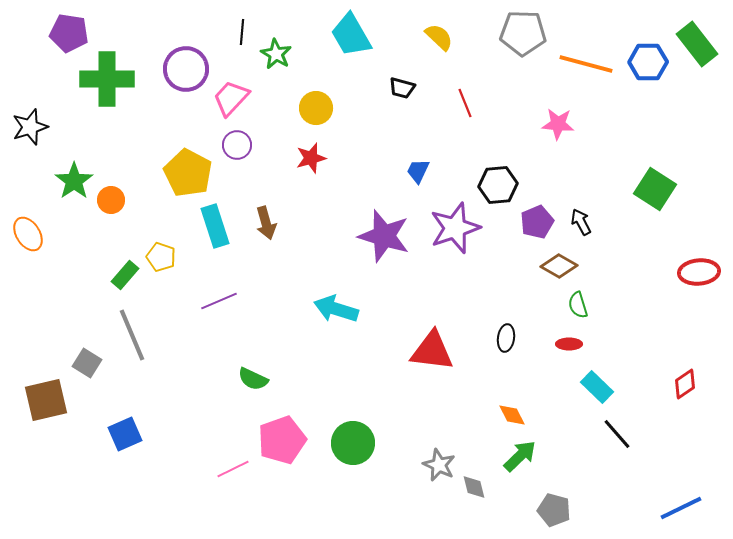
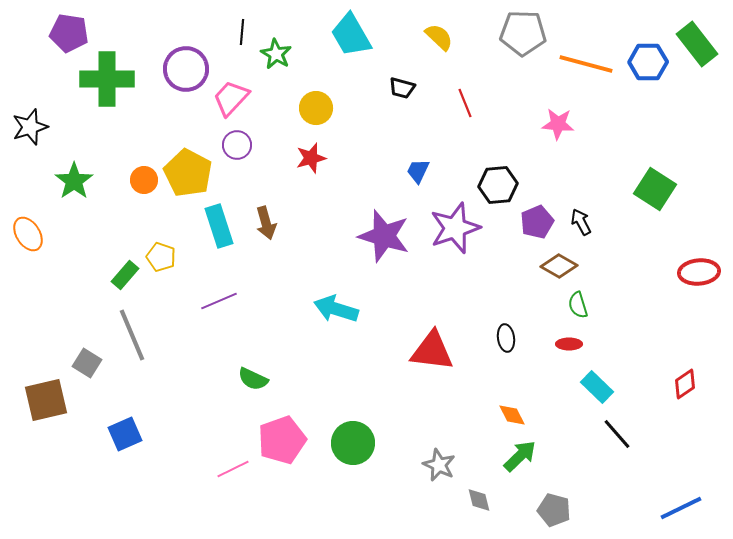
orange circle at (111, 200): moved 33 px right, 20 px up
cyan rectangle at (215, 226): moved 4 px right
black ellipse at (506, 338): rotated 16 degrees counterclockwise
gray diamond at (474, 487): moved 5 px right, 13 px down
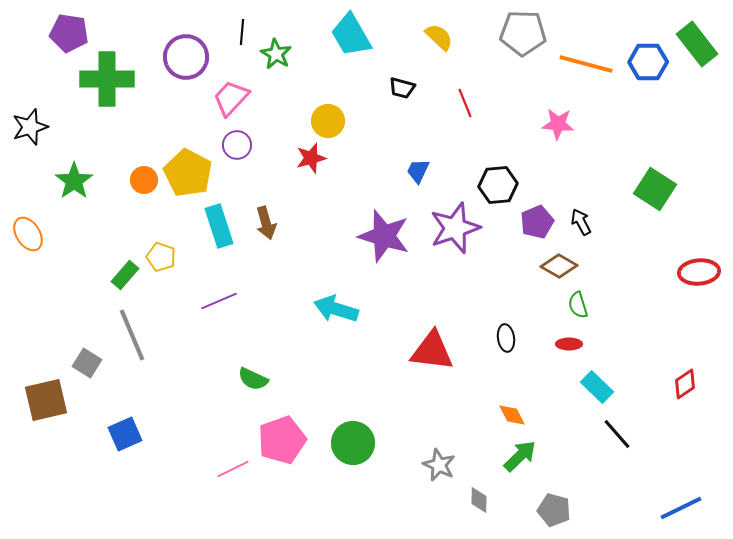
purple circle at (186, 69): moved 12 px up
yellow circle at (316, 108): moved 12 px right, 13 px down
gray diamond at (479, 500): rotated 16 degrees clockwise
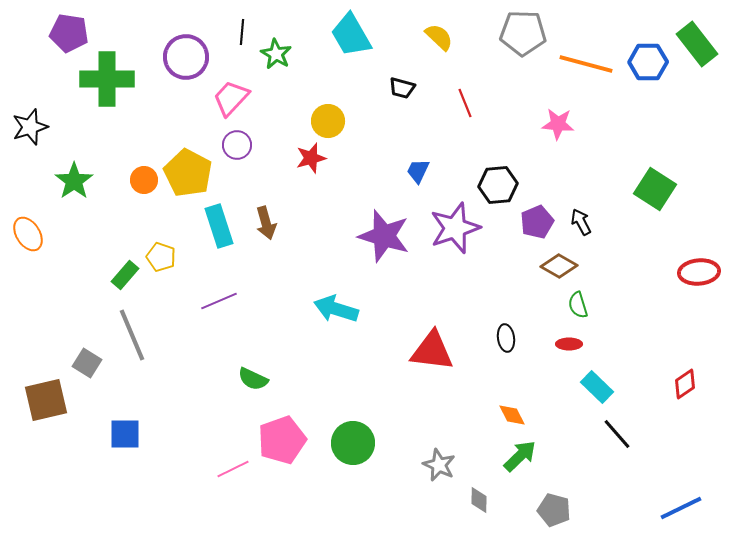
blue square at (125, 434): rotated 24 degrees clockwise
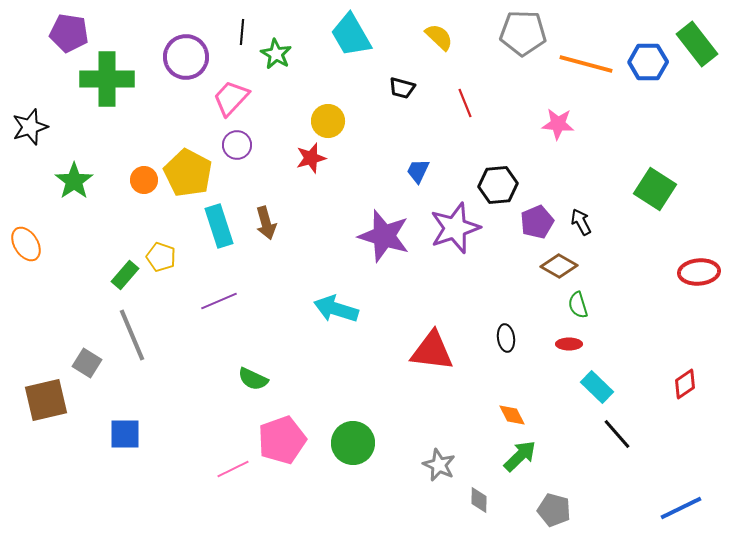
orange ellipse at (28, 234): moved 2 px left, 10 px down
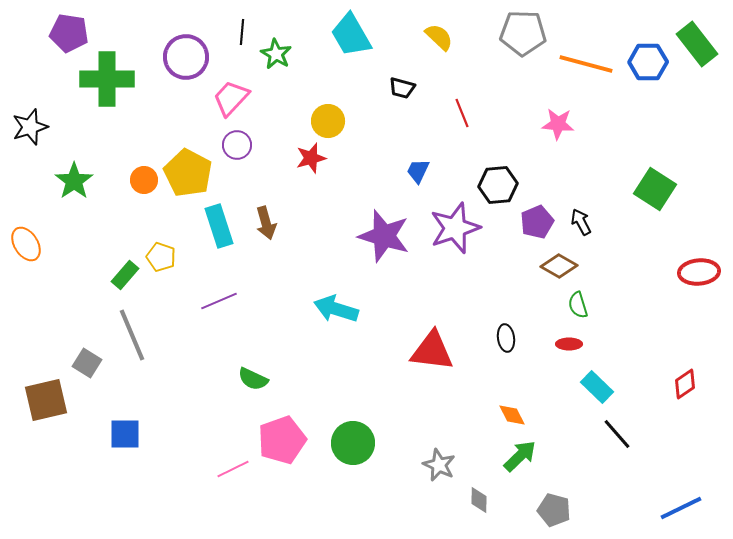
red line at (465, 103): moved 3 px left, 10 px down
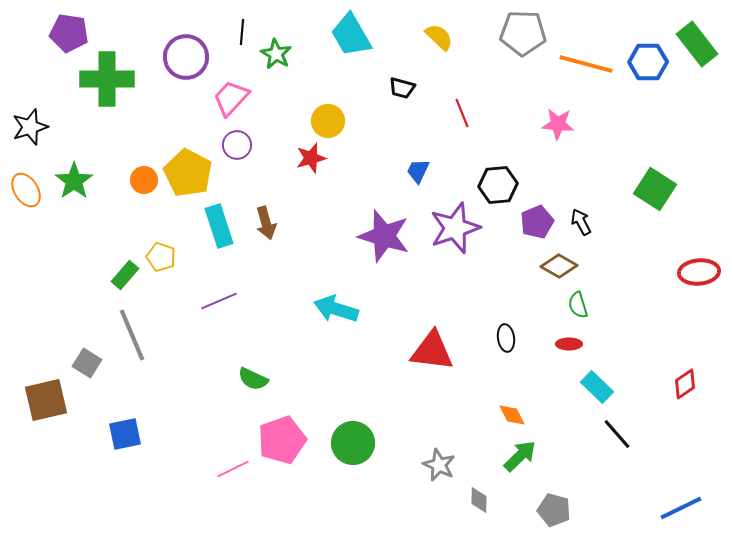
orange ellipse at (26, 244): moved 54 px up
blue square at (125, 434): rotated 12 degrees counterclockwise
